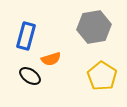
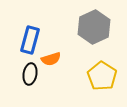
gray hexagon: rotated 16 degrees counterclockwise
blue rectangle: moved 4 px right, 4 px down
black ellipse: moved 2 px up; rotated 65 degrees clockwise
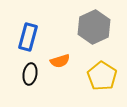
blue rectangle: moved 2 px left, 3 px up
orange semicircle: moved 9 px right, 2 px down
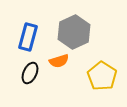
gray hexagon: moved 20 px left, 5 px down
orange semicircle: moved 1 px left
black ellipse: moved 1 px up; rotated 15 degrees clockwise
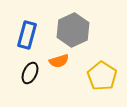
gray hexagon: moved 1 px left, 2 px up
blue rectangle: moved 1 px left, 2 px up
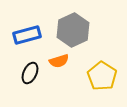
blue rectangle: rotated 60 degrees clockwise
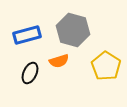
gray hexagon: rotated 20 degrees counterclockwise
yellow pentagon: moved 4 px right, 10 px up
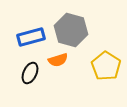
gray hexagon: moved 2 px left
blue rectangle: moved 4 px right, 2 px down
orange semicircle: moved 1 px left, 1 px up
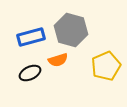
yellow pentagon: rotated 16 degrees clockwise
black ellipse: rotated 40 degrees clockwise
